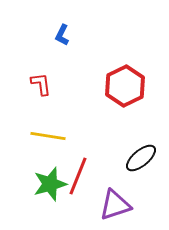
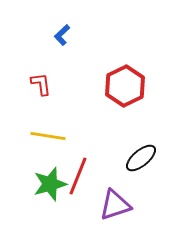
blue L-shape: rotated 20 degrees clockwise
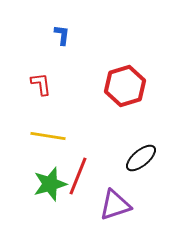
blue L-shape: rotated 140 degrees clockwise
red hexagon: rotated 9 degrees clockwise
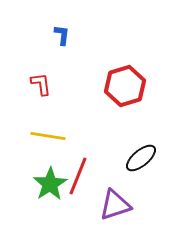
green star: rotated 16 degrees counterclockwise
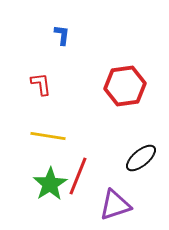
red hexagon: rotated 9 degrees clockwise
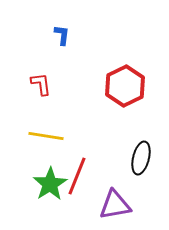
red hexagon: rotated 18 degrees counterclockwise
yellow line: moved 2 px left
black ellipse: rotated 36 degrees counterclockwise
red line: moved 1 px left
purple triangle: rotated 8 degrees clockwise
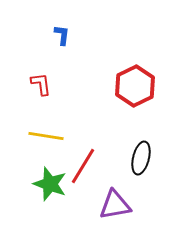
red hexagon: moved 10 px right
red line: moved 6 px right, 10 px up; rotated 9 degrees clockwise
green star: rotated 20 degrees counterclockwise
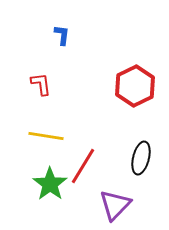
green star: rotated 16 degrees clockwise
purple triangle: rotated 36 degrees counterclockwise
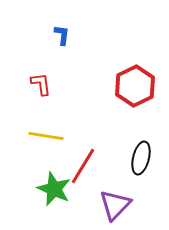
green star: moved 4 px right, 5 px down; rotated 12 degrees counterclockwise
